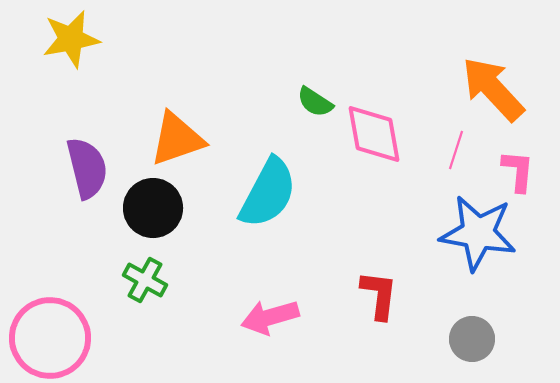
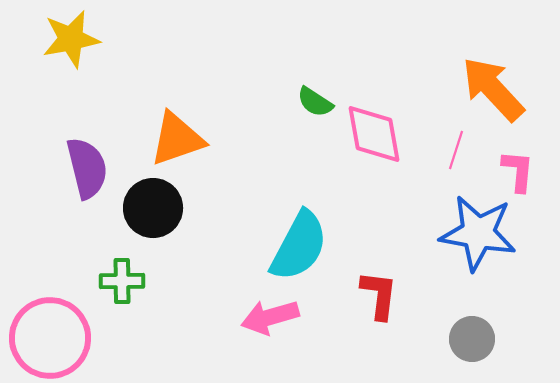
cyan semicircle: moved 31 px right, 53 px down
green cross: moved 23 px left, 1 px down; rotated 30 degrees counterclockwise
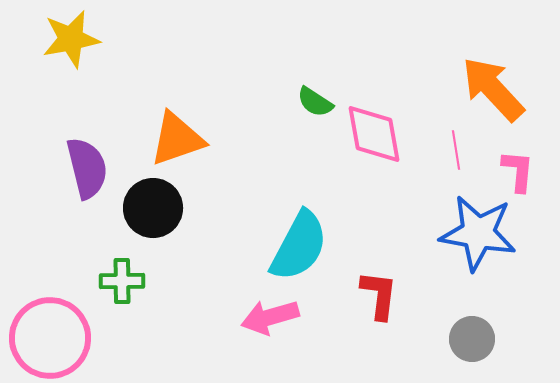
pink line: rotated 27 degrees counterclockwise
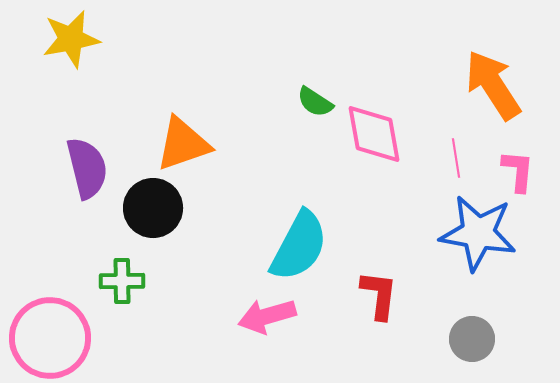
orange arrow: moved 4 px up; rotated 10 degrees clockwise
orange triangle: moved 6 px right, 5 px down
pink line: moved 8 px down
pink arrow: moved 3 px left, 1 px up
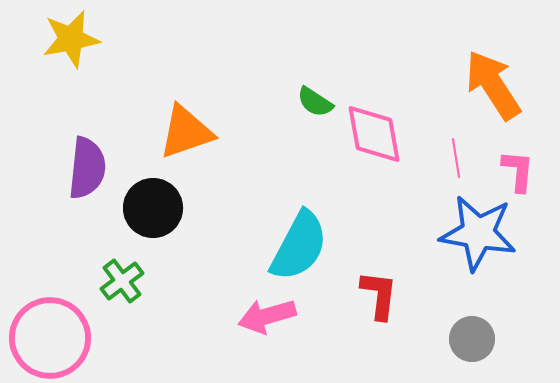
orange triangle: moved 3 px right, 12 px up
purple semicircle: rotated 20 degrees clockwise
green cross: rotated 36 degrees counterclockwise
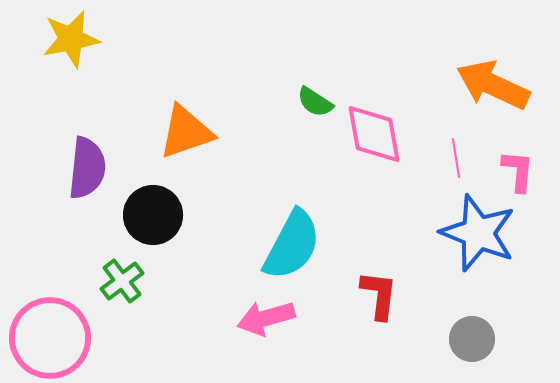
orange arrow: rotated 32 degrees counterclockwise
black circle: moved 7 px down
blue star: rotated 12 degrees clockwise
cyan semicircle: moved 7 px left, 1 px up
pink arrow: moved 1 px left, 2 px down
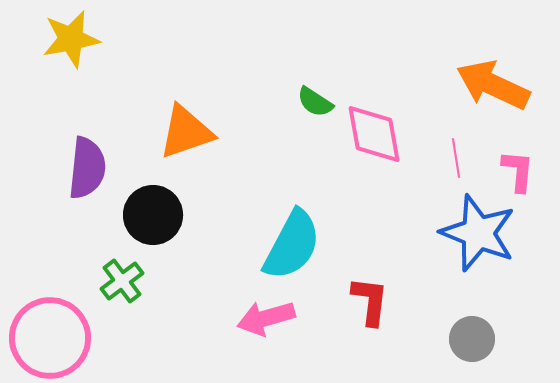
red L-shape: moved 9 px left, 6 px down
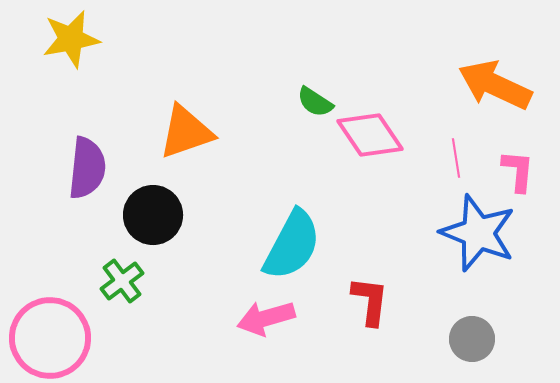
orange arrow: moved 2 px right
pink diamond: moved 4 px left, 1 px down; rotated 24 degrees counterclockwise
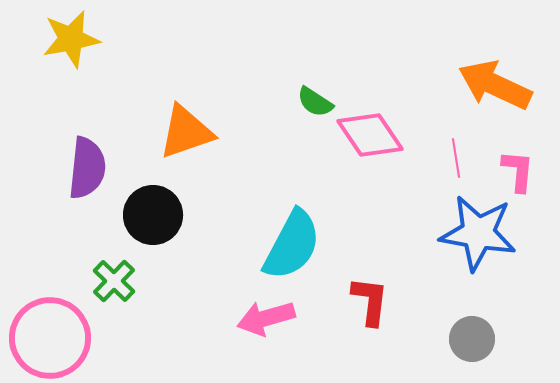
blue star: rotated 12 degrees counterclockwise
green cross: moved 8 px left; rotated 9 degrees counterclockwise
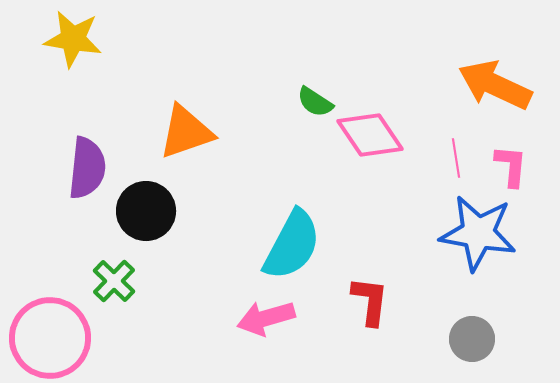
yellow star: moved 2 px right; rotated 20 degrees clockwise
pink L-shape: moved 7 px left, 5 px up
black circle: moved 7 px left, 4 px up
